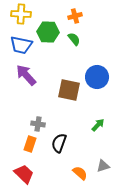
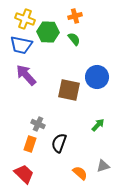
yellow cross: moved 4 px right, 5 px down; rotated 18 degrees clockwise
gray cross: rotated 16 degrees clockwise
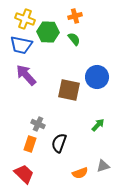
orange semicircle: rotated 119 degrees clockwise
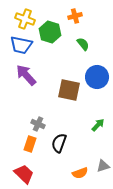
green hexagon: moved 2 px right; rotated 15 degrees clockwise
green semicircle: moved 9 px right, 5 px down
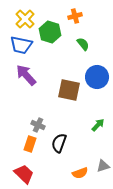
yellow cross: rotated 24 degrees clockwise
gray cross: moved 1 px down
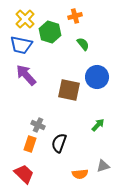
orange semicircle: moved 1 px down; rotated 14 degrees clockwise
